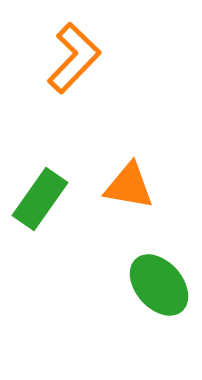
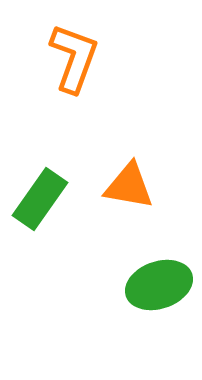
orange L-shape: rotated 24 degrees counterclockwise
green ellipse: rotated 68 degrees counterclockwise
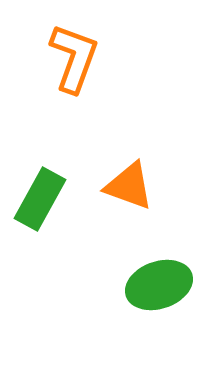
orange triangle: rotated 10 degrees clockwise
green rectangle: rotated 6 degrees counterclockwise
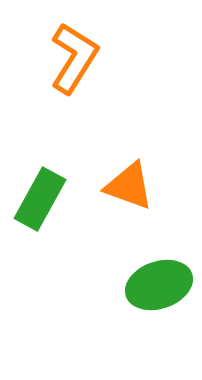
orange L-shape: rotated 12 degrees clockwise
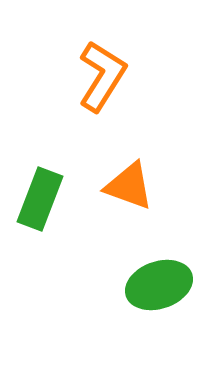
orange L-shape: moved 28 px right, 18 px down
green rectangle: rotated 8 degrees counterclockwise
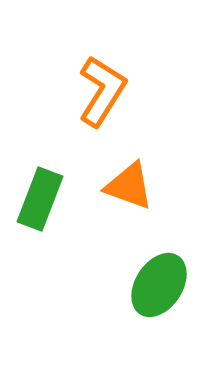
orange L-shape: moved 15 px down
green ellipse: rotated 38 degrees counterclockwise
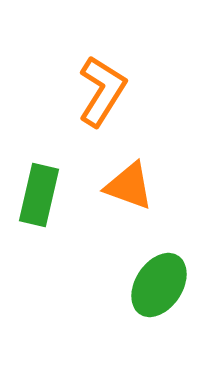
green rectangle: moved 1 px left, 4 px up; rotated 8 degrees counterclockwise
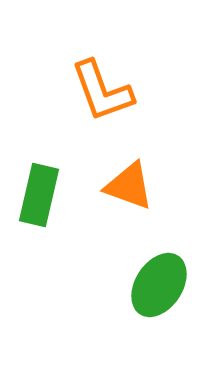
orange L-shape: rotated 128 degrees clockwise
